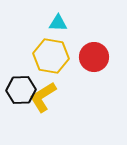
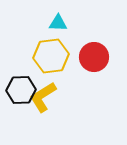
yellow hexagon: rotated 16 degrees counterclockwise
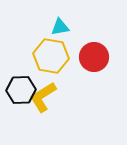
cyan triangle: moved 2 px right, 4 px down; rotated 12 degrees counterclockwise
yellow hexagon: rotated 16 degrees clockwise
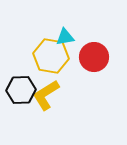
cyan triangle: moved 5 px right, 10 px down
yellow L-shape: moved 3 px right, 2 px up
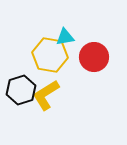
yellow hexagon: moved 1 px left, 1 px up
black hexagon: rotated 16 degrees counterclockwise
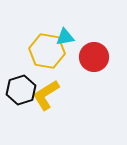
yellow hexagon: moved 3 px left, 4 px up
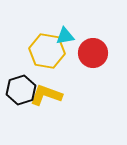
cyan triangle: moved 1 px up
red circle: moved 1 px left, 4 px up
yellow L-shape: rotated 52 degrees clockwise
